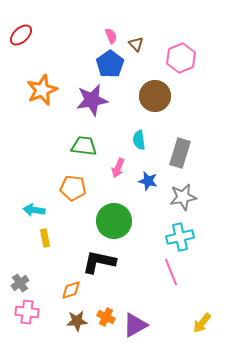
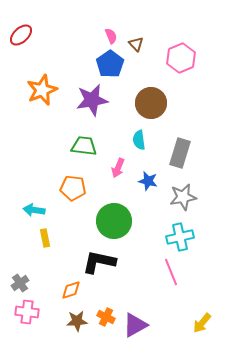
brown circle: moved 4 px left, 7 px down
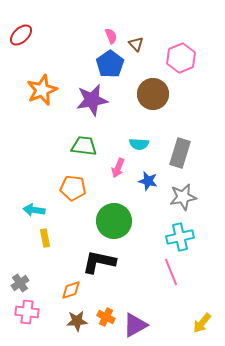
brown circle: moved 2 px right, 9 px up
cyan semicircle: moved 4 px down; rotated 78 degrees counterclockwise
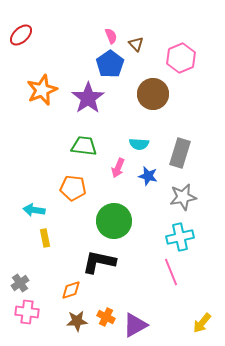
purple star: moved 4 px left, 2 px up; rotated 24 degrees counterclockwise
blue star: moved 5 px up
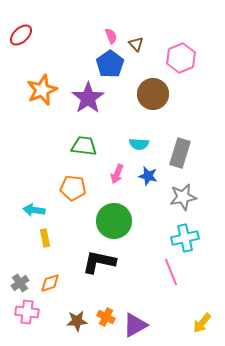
pink arrow: moved 1 px left, 6 px down
cyan cross: moved 5 px right, 1 px down
orange diamond: moved 21 px left, 7 px up
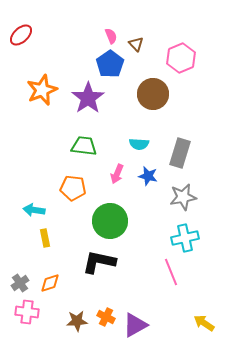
green circle: moved 4 px left
yellow arrow: moved 2 px right; rotated 85 degrees clockwise
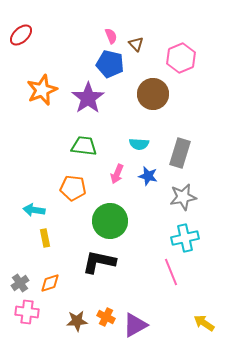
blue pentagon: rotated 24 degrees counterclockwise
